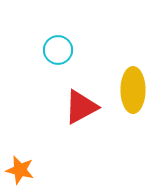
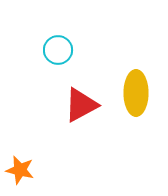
yellow ellipse: moved 3 px right, 3 px down
red triangle: moved 2 px up
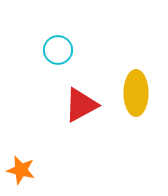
orange star: moved 1 px right
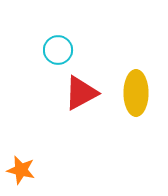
red triangle: moved 12 px up
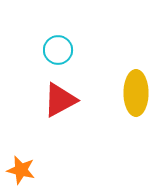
red triangle: moved 21 px left, 7 px down
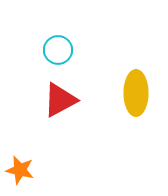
orange star: moved 1 px left
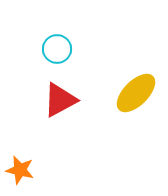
cyan circle: moved 1 px left, 1 px up
yellow ellipse: rotated 45 degrees clockwise
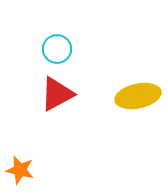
yellow ellipse: moved 2 px right, 3 px down; rotated 33 degrees clockwise
red triangle: moved 3 px left, 6 px up
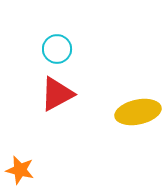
yellow ellipse: moved 16 px down
